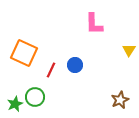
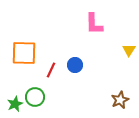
orange square: rotated 24 degrees counterclockwise
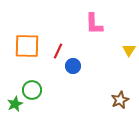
orange square: moved 3 px right, 7 px up
blue circle: moved 2 px left, 1 px down
red line: moved 7 px right, 19 px up
green circle: moved 3 px left, 7 px up
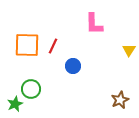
orange square: moved 1 px up
red line: moved 5 px left, 5 px up
green circle: moved 1 px left, 1 px up
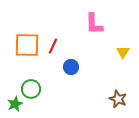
yellow triangle: moved 6 px left, 2 px down
blue circle: moved 2 px left, 1 px down
brown star: moved 2 px left, 1 px up; rotated 24 degrees counterclockwise
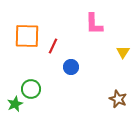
orange square: moved 9 px up
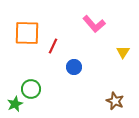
pink L-shape: rotated 40 degrees counterclockwise
orange square: moved 3 px up
blue circle: moved 3 px right
brown star: moved 3 px left, 2 px down
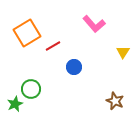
orange square: rotated 32 degrees counterclockwise
red line: rotated 35 degrees clockwise
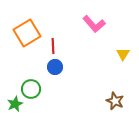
red line: rotated 63 degrees counterclockwise
yellow triangle: moved 2 px down
blue circle: moved 19 px left
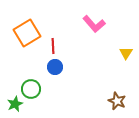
yellow triangle: moved 3 px right, 1 px up
brown star: moved 2 px right
